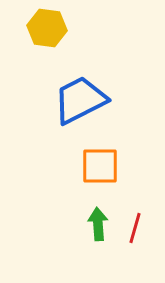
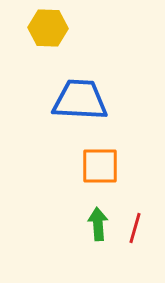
yellow hexagon: moved 1 px right; rotated 6 degrees counterclockwise
blue trapezoid: rotated 30 degrees clockwise
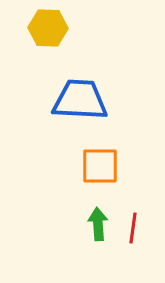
red line: moved 2 px left; rotated 8 degrees counterclockwise
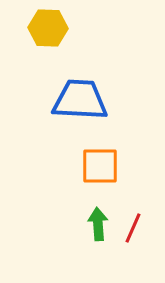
red line: rotated 16 degrees clockwise
